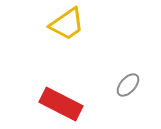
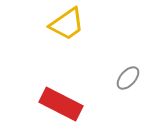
gray ellipse: moved 7 px up
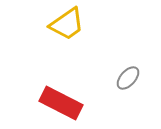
red rectangle: moved 1 px up
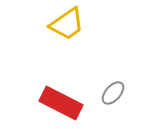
gray ellipse: moved 15 px left, 15 px down
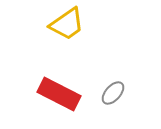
red rectangle: moved 2 px left, 9 px up
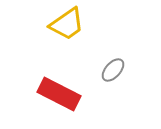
gray ellipse: moved 23 px up
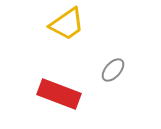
red rectangle: rotated 6 degrees counterclockwise
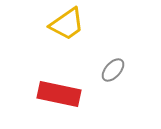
red rectangle: rotated 9 degrees counterclockwise
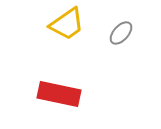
gray ellipse: moved 8 px right, 37 px up
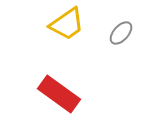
red rectangle: rotated 24 degrees clockwise
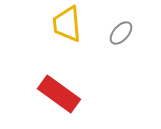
yellow trapezoid: rotated 120 degrees clockwise
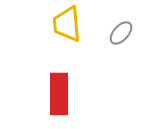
red rectangle: rotated 54 degrees clockwise
